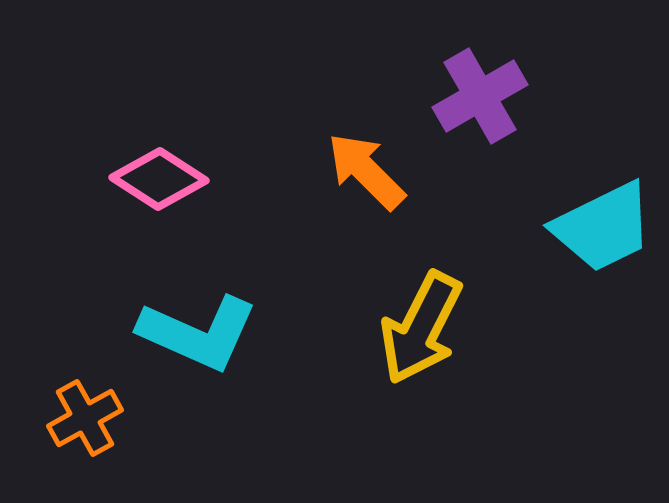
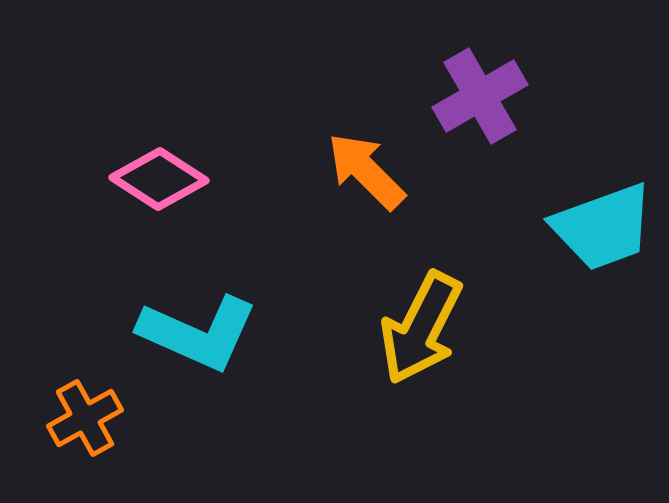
cyan trapezoid: rotated 6 degrees clockwise
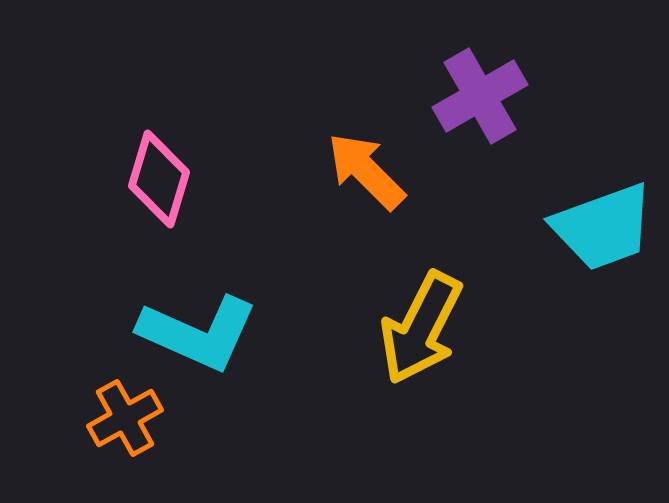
pink diamond: rotated 74 degrees clockwise
orange cross: moved 40 px right
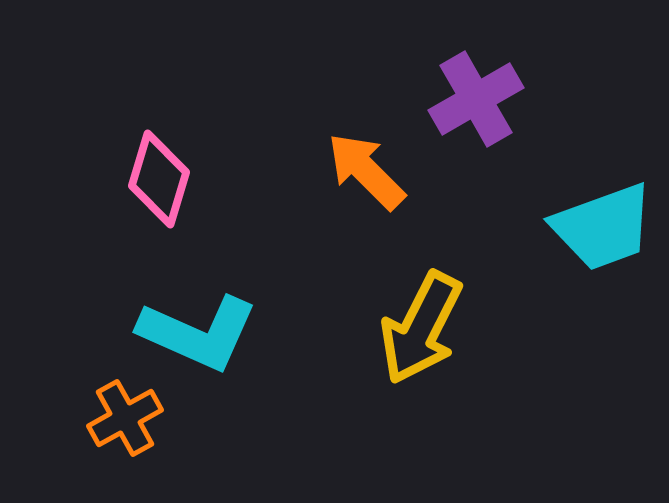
purple cross: moved 4 px left, 3 px down
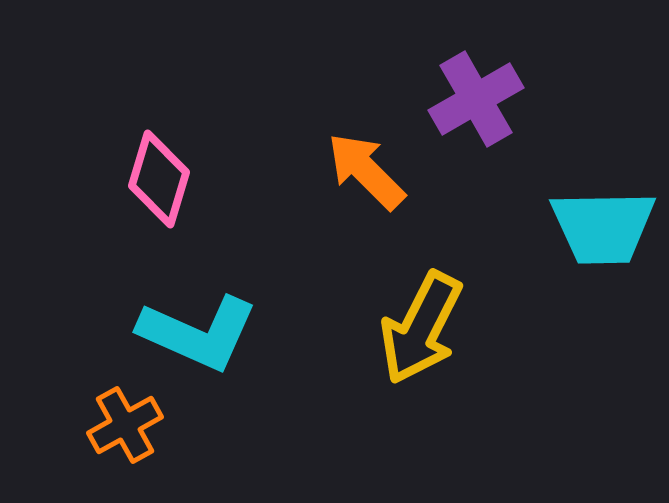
cyan trapezoid: rotated 19 degrees clockwise
orange cross: moved 7 px down
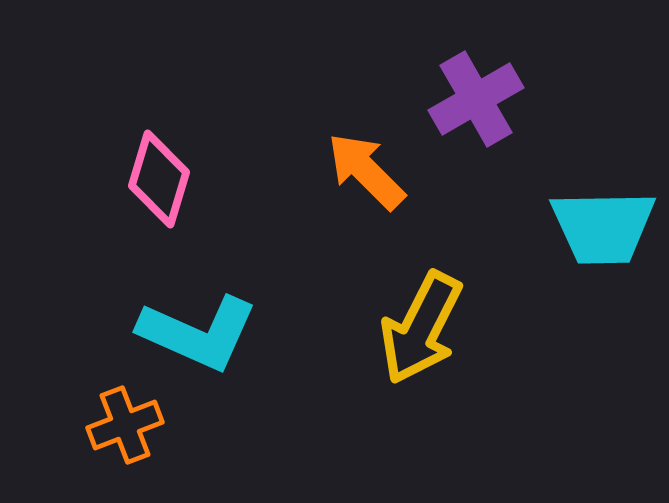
orange cross: rotated 8 degrees clockwise
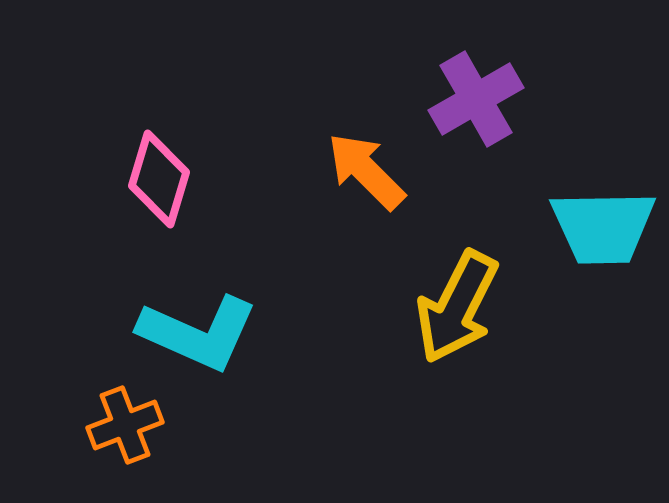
yellow arrow: moved 36 px right, 21 px up
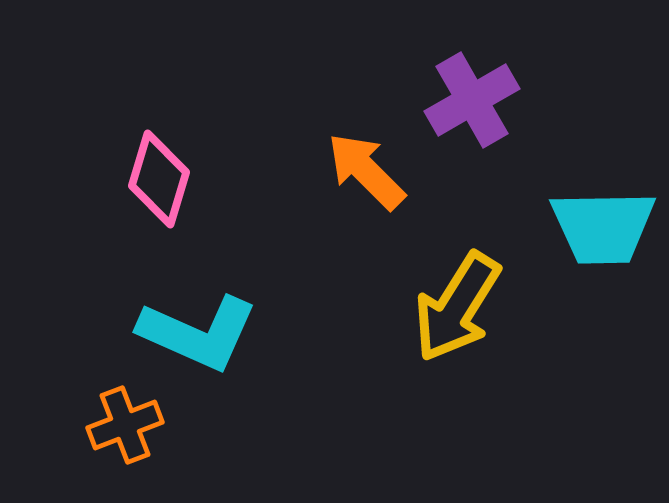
purple cross: moved 4 px left, 1 px down
yellow arrow: rotated 5 degrees clockwise
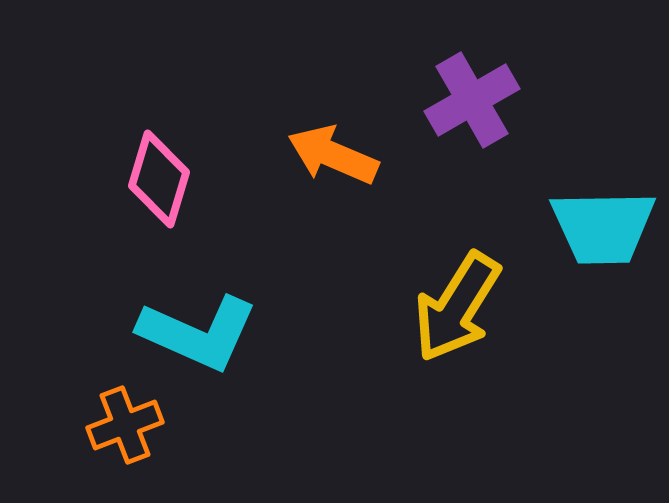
orange arrow: moved 33 px left, 16 px up; rotated 22 degrees counterclockwise
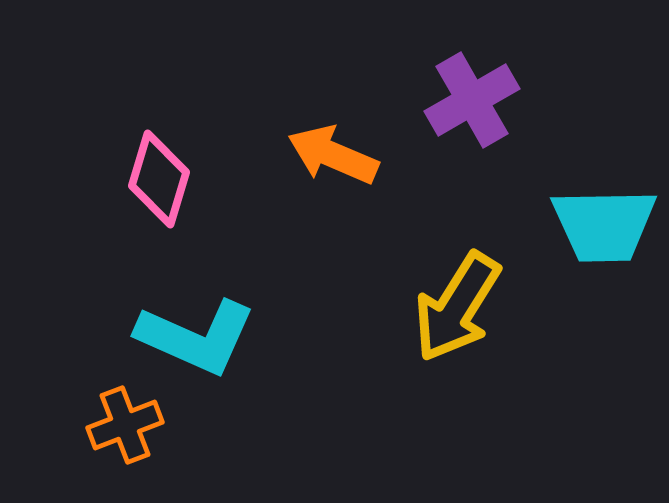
cyan trapezoid: moved 1 px right, 2 px up
cyan L-shape: moved 2 px left, 4 px down
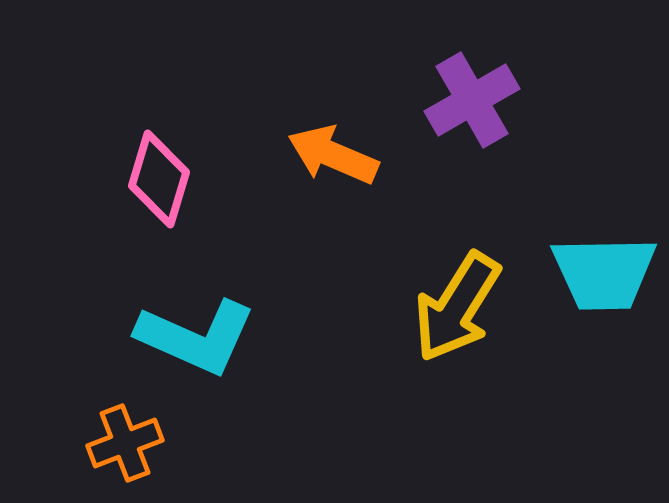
cyan trapezoid: moved 48 px down
orange cross: moved 18 px down
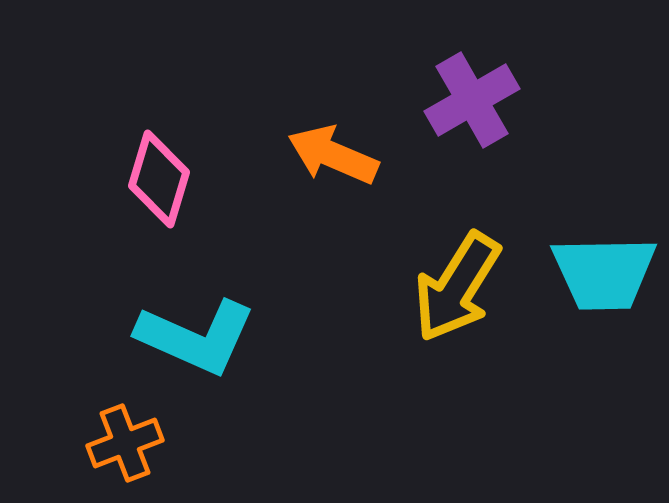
yellow arrow: moved 20 px up
